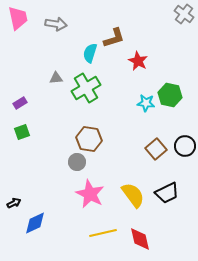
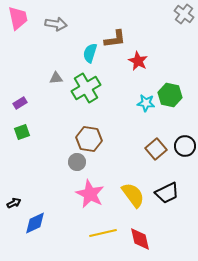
brown L-shape: moved 1 px right, 1 px down; rotated 10 degrees clockwise
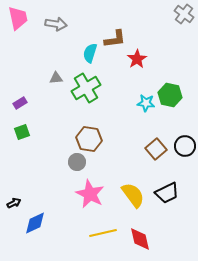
red star: moved 1 px left, 2 px up; rotated 12 degrees clockwise
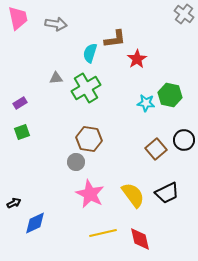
black circle: moved 1 px left, 6 px up
gray circle: moved 1 px left
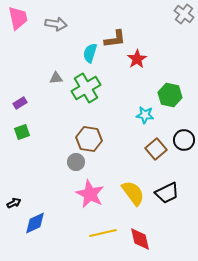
cyan star: moved 1 px left, 12 px down
yellow semicircle: moved 2 px up
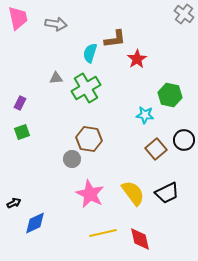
purple rectangle: rotated 32 degrees counterclockwise
gray circle: moved 4 px left, 3 px up
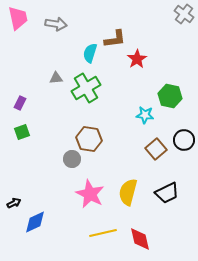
green hexagon: moved 1 px down
yellow semicircle: moved 5 px left, 1 px up; rotated 128 degrees counterclockwise
blue diamond: moved 1 px up
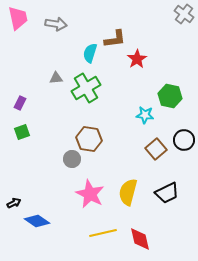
blue diamond: moved 2 px right, 1 px up; rotated 60 degrees clockwise
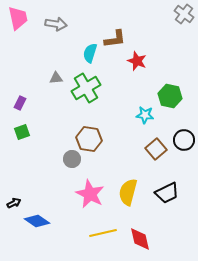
red star: moved 2 px down; rotated 18 degrees counterclockwise
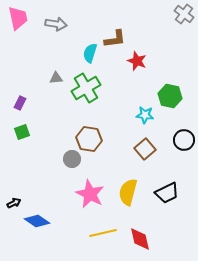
brown square: moved 11 px left
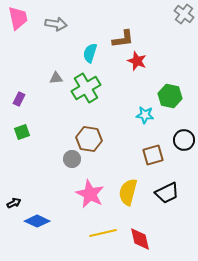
brown L-shape: moved 8 px right
purple rectangle: moved 1 px left, 4 px up
brown square: moved 8 px right, 6 px down; rotated 25 degrees clockwise
blue diamond: rotated 10 degrees counterclockwise
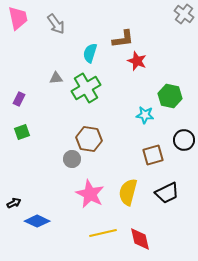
gray arrow: rotated 45 degrees clockwise
